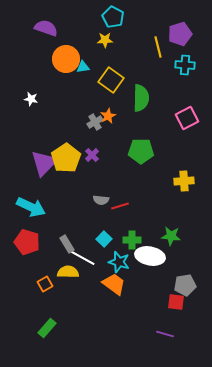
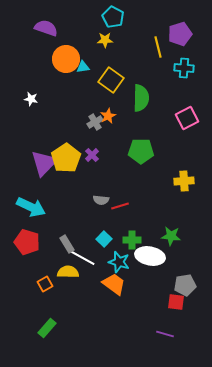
cyan cross: moved 1 px left, 3 px down
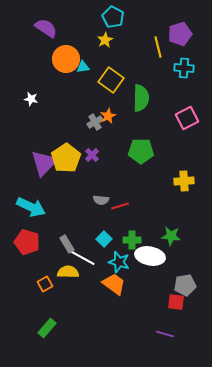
purple semicircle: rotated 15 degrees clockwise
yellow star: rotated 28 degrees counterclockwise
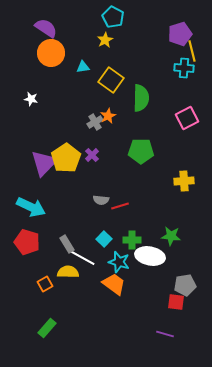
yellow line: moved 34 px right, 4 px down
orange circle: moved 15 px left, 6 px up
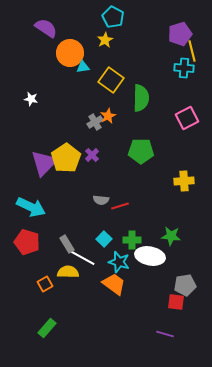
orange circle: moved 19 px right
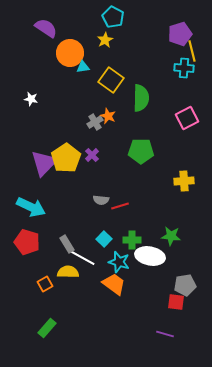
orange star: rotated 21 degrees counterclockwise
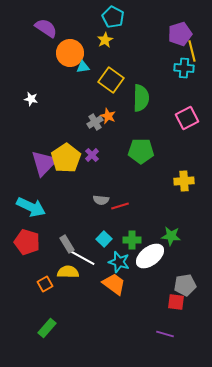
white ellipse: rotated 48 degrees counterclockwise
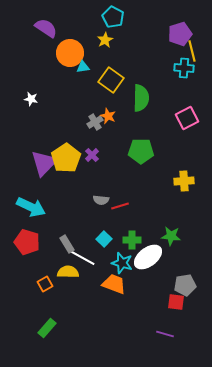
white ellipse: moved 2 px left, 1 px down
cyan star: moved 3 px right, 1 px down
orange trapezoid: rotated 15 degrees counterclockwise
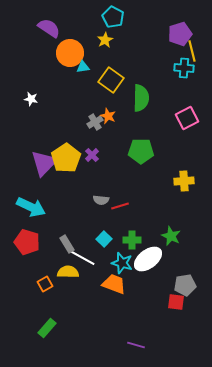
purple semicircle: moved 3 px right
green star: rotated 18 degrees clockwise
white ellipse: moved 2 px down
purple line: moved 29 px left, 11 px down
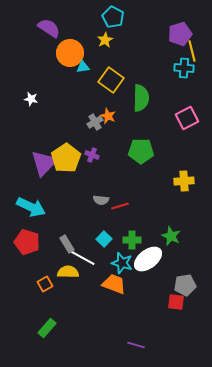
purple cross: rotated 24 degrees counterclockwise
